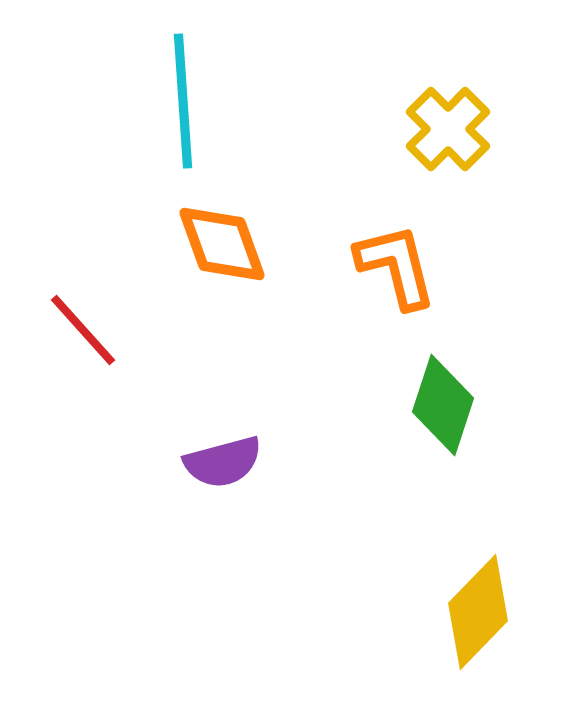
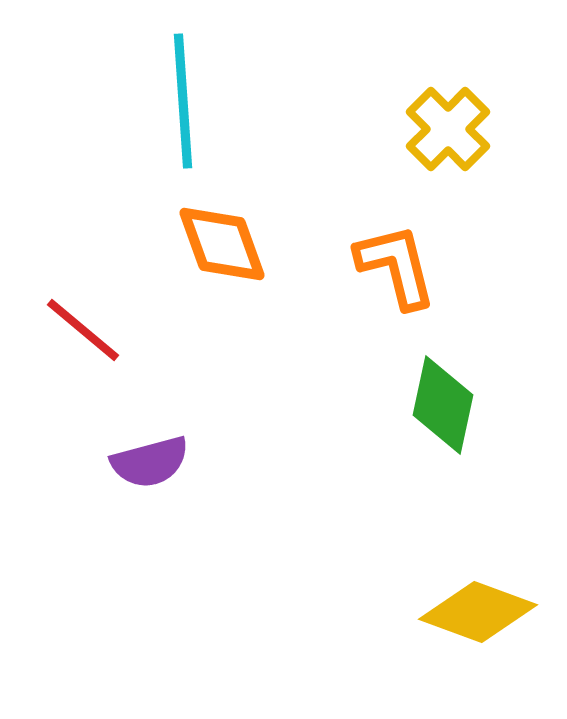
red line: rotated 8 degrees counterclockwise
green diamond: rotated 6 degrees counterclockwise
purple semicircle: moved 73 px left
yellow diamond: rotated 66 degrees clockwise
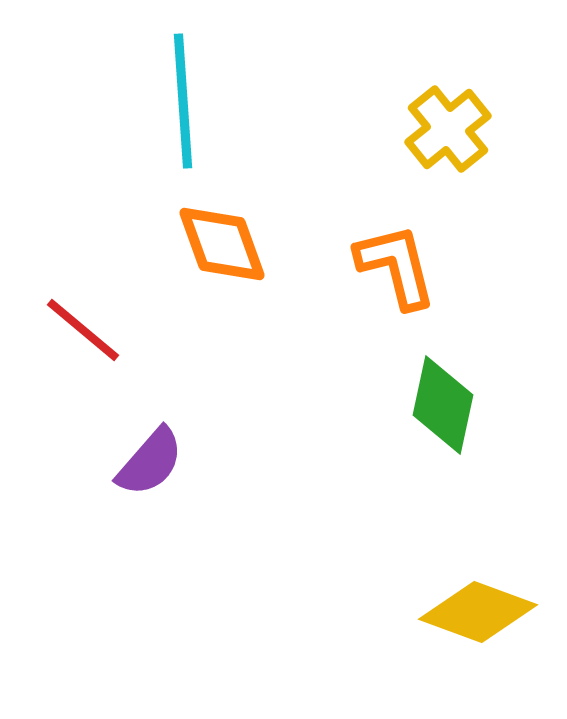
yellow cross: rotated 6 degrees clockwise
purple semicircle: rotated 34 degrees counterclockwise
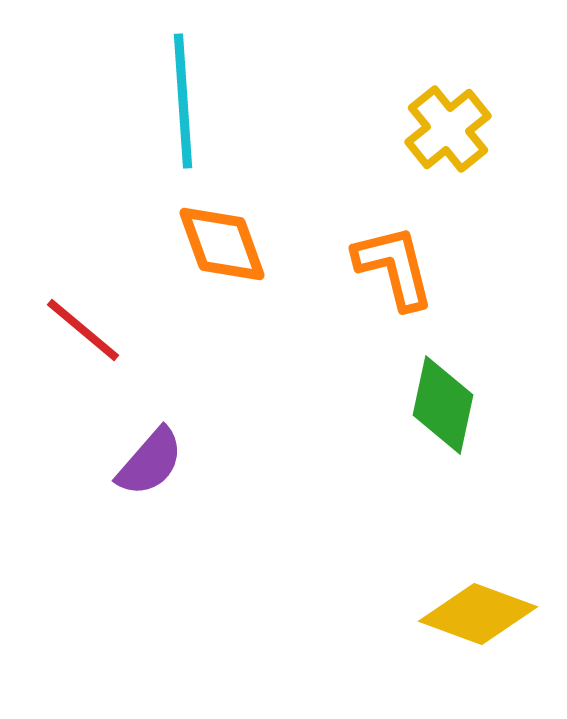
orange L-shape: moved 2 px left, 1 px down
yellow diamond: moved 2 px down
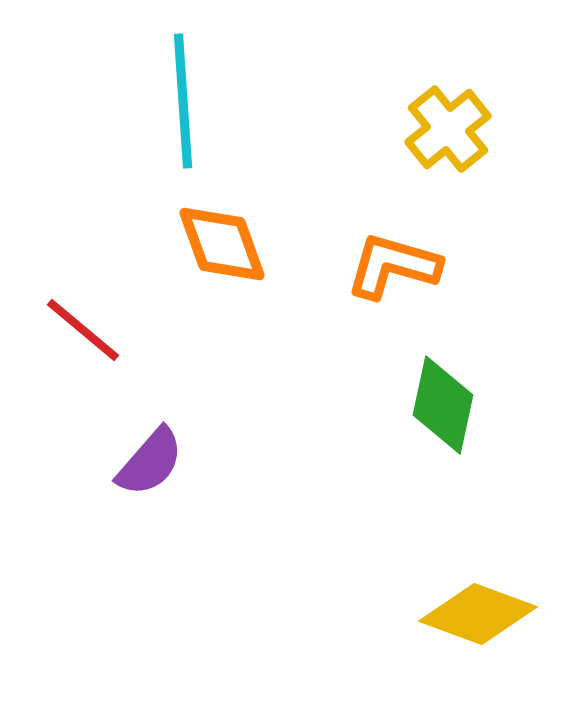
orange L-shape: moved 1 px left, 1 px up; rotated 60 degrees counterclockwise
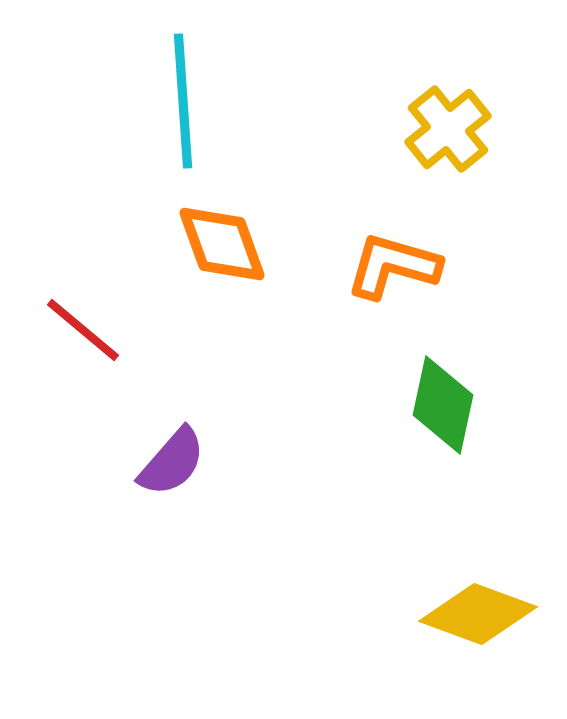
purple semicircle: moved 22 px right
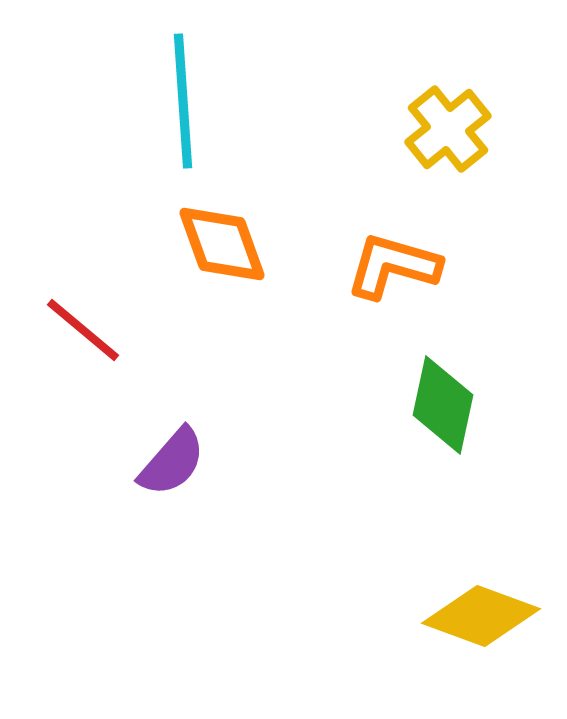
yellow diamond: moved 3 px right, 2 px down
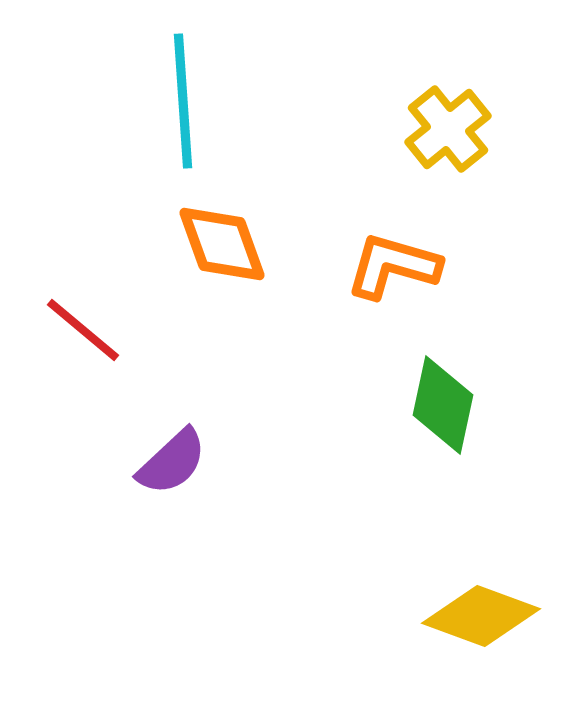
purple semicircle: rotated 6 degrees clockwise
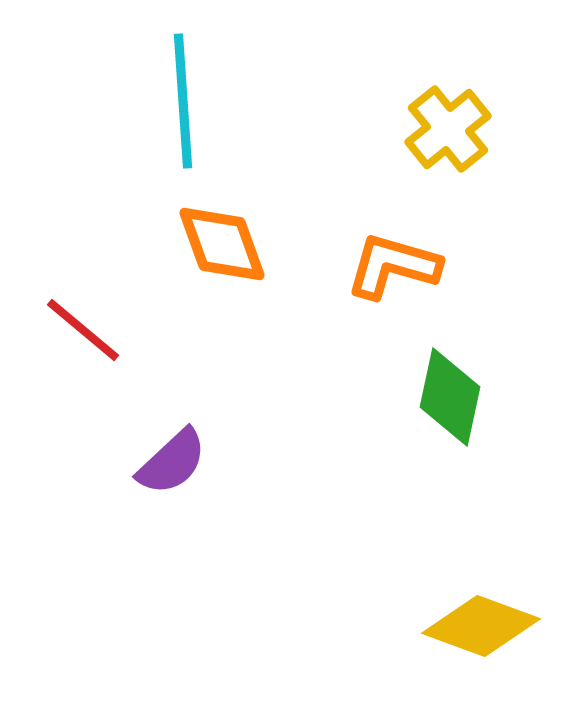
green diamond: moved 7 px right, 8 px up
yellow diamond: moved 10 px down
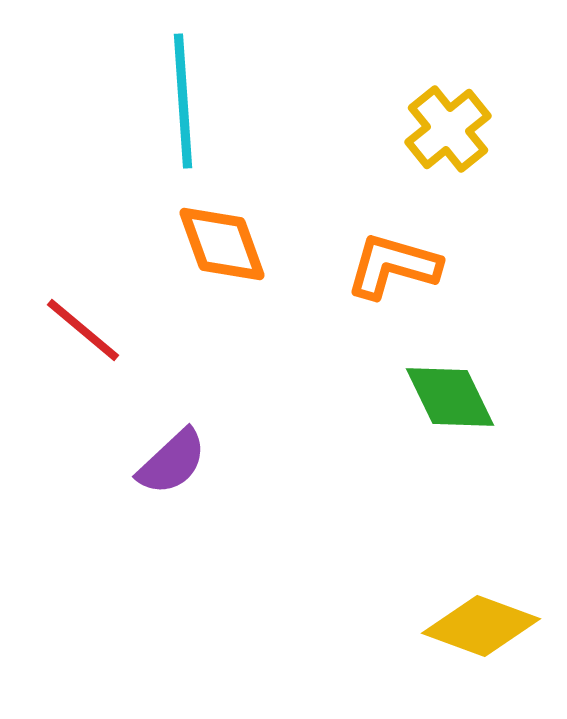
green diamond: rotated 38 degrees counterclockwise
